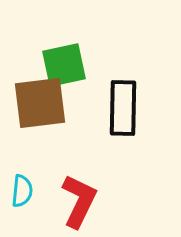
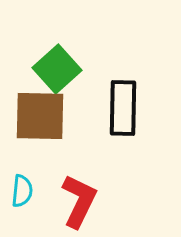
green square: moved 7 px left, 4 px down; rotated 30 degrees counterclockwise
brown square: moved 13 px down; rotated 8 degrees clockwise
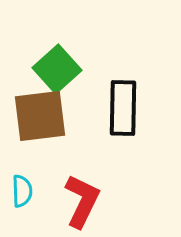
brown square: rotated 8 degrees counterclockwise
cyan semicircle: rotated 8 degrees counterclockwise
red L-shape: moved 3 px right
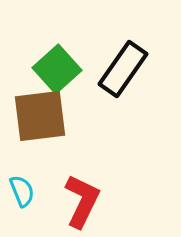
black rectangle: moved 39 px up; rotated 34 degrees clockwise
cyan semicircle: rotated 20 degrees counterclockwise
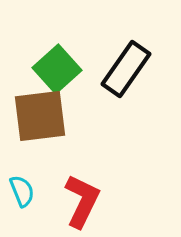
black rectangle: moved 3 px right
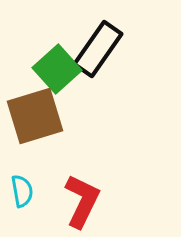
black rectangle: moved 28 px left, 20 px up
brown square: moved 5 px left; rotated 10 degrees counterclockwise
cyan semicircle: rotated 12 degrees clockwise
